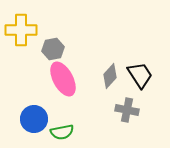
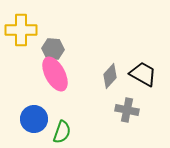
gray hexagon: rotated 15 degrees clockwise
black trapezoid: moved 3 px right, 1 px up; rotated 28 degrees counterclockwise
pink ellipse: moved 8 px left, 5 px up
green semicircle: rotated 60 degrees counterclockwise
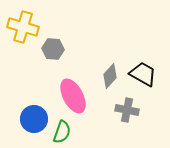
yellow cross: moved 2 px right, 3 px up; rotated 16 degrees clockwise
pink ellipse: moved 18 px right, 22 px down
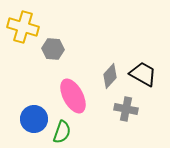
gray cross: moved 1 px left, 1 px up
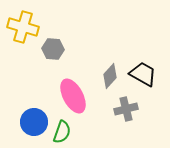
gray cross: rotated 25 degrees counterclockwise
blue circle: moved 3 px down
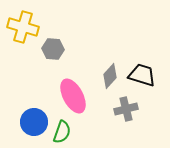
black trapezoid: moved 1 px left, 1 px down; rotated 12 degrees counterclockwise
